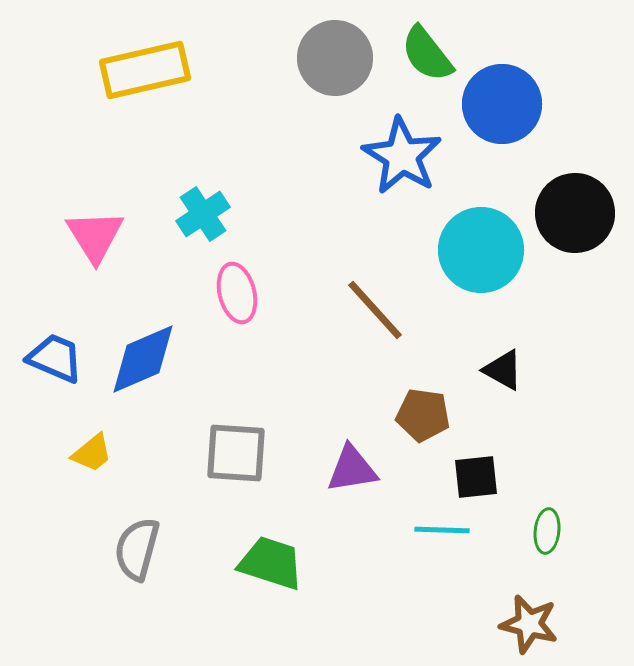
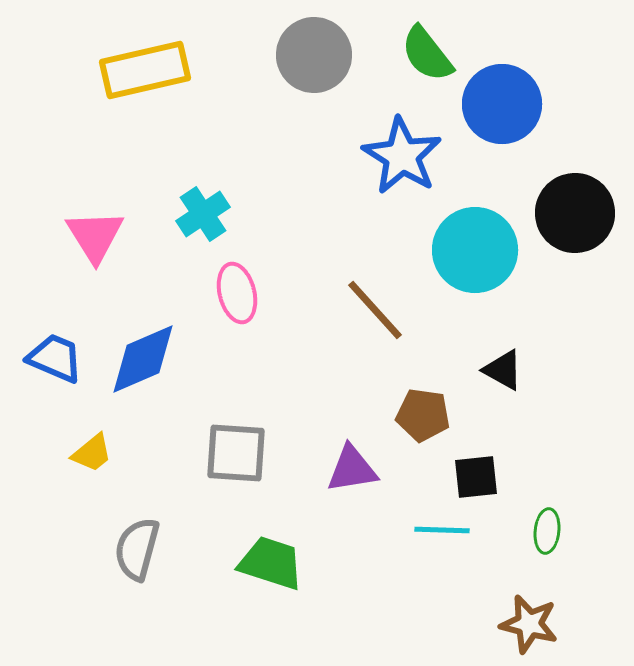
gray circle: moved 21 px left, 3 px up
cyan circle: moved 6 px left
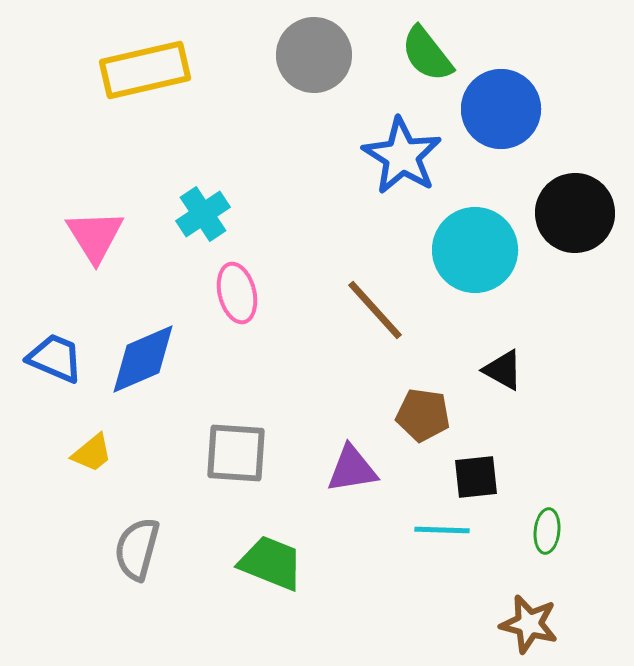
blue circle: moved 1 px left, 5 px down
green trapezoid: rotated 4 degrees clockwise
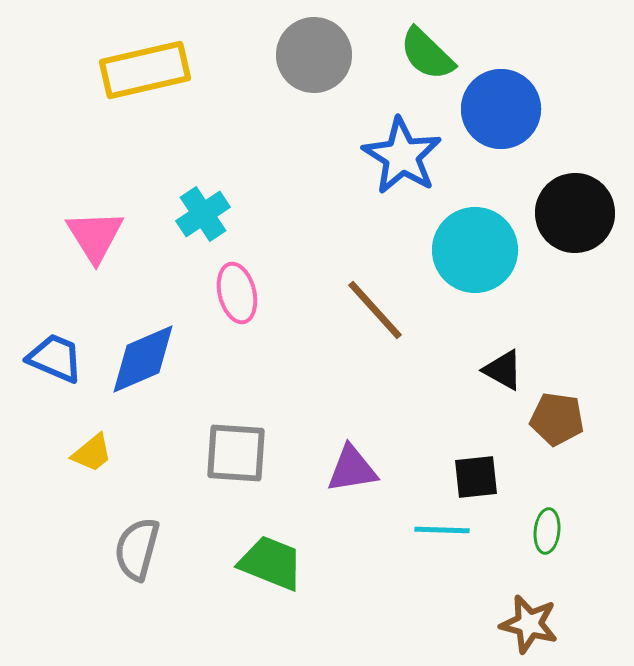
green semicircle: rotated 8 degrees counterclockwise
brown pentagon: moved 134 px right, 4 px down
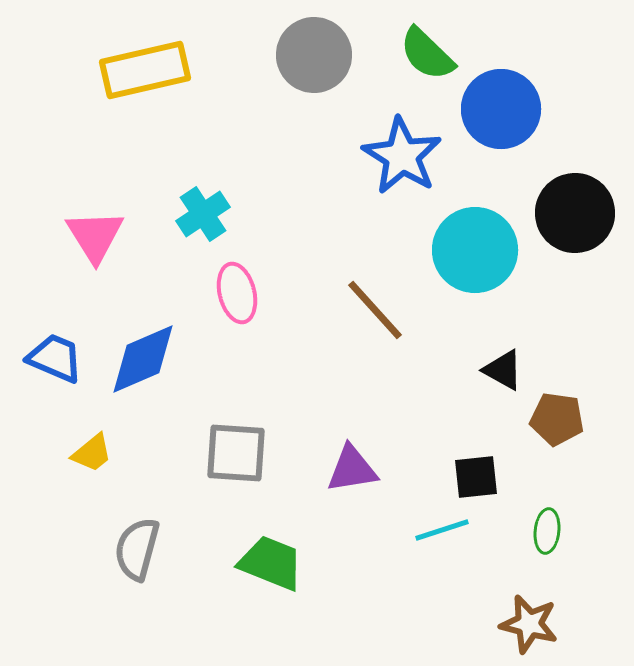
cyan line: rotated 20 degrees counterclockwise
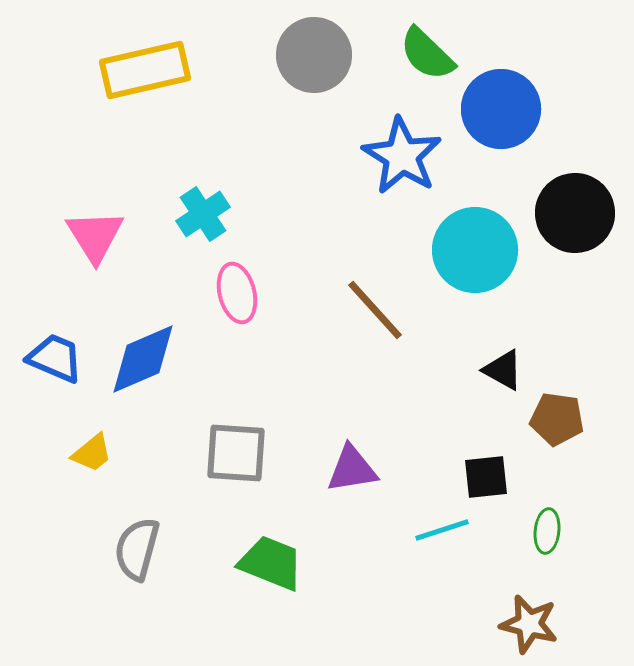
black square: moved 10 px right
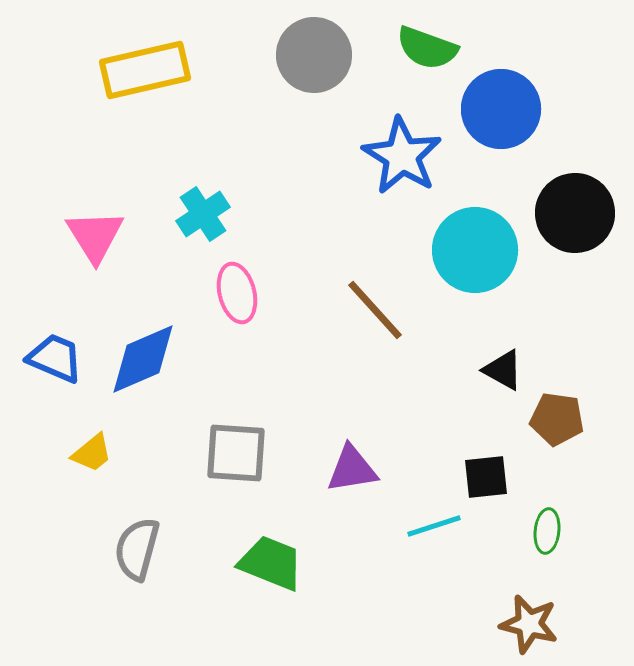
green semicircle: moved 6 px up; rotated 24 degrees counterclockwise
cyan line: moved 8 px left, 4 px up
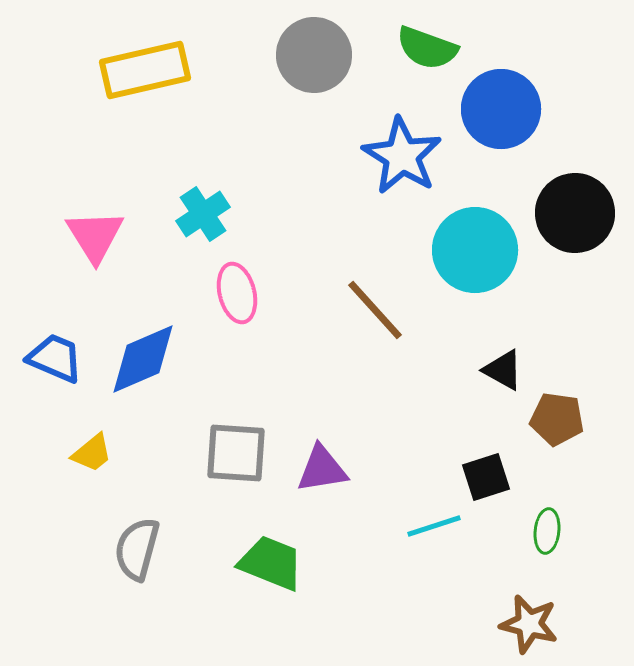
purple triangle: moved 30 px left
black square: rotated 12 degrees counterclockwise
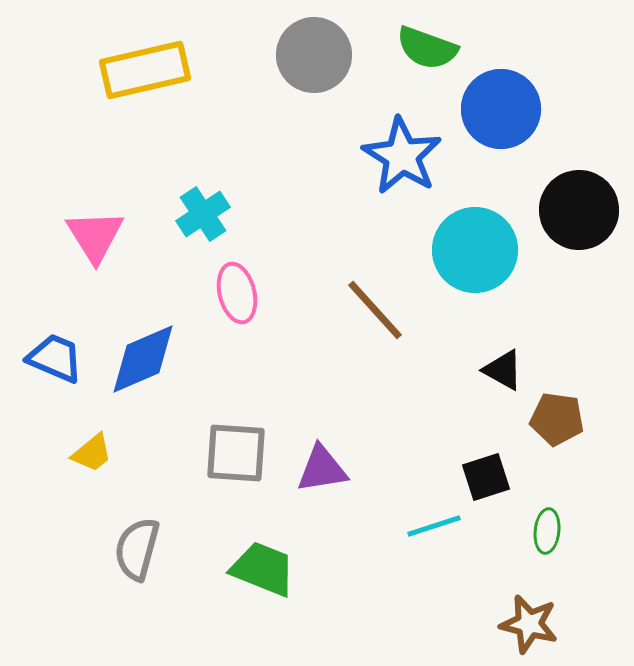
black circle: moved 4 px right, 3 px up
green trapezoid: moved 8 px left, 6 px down
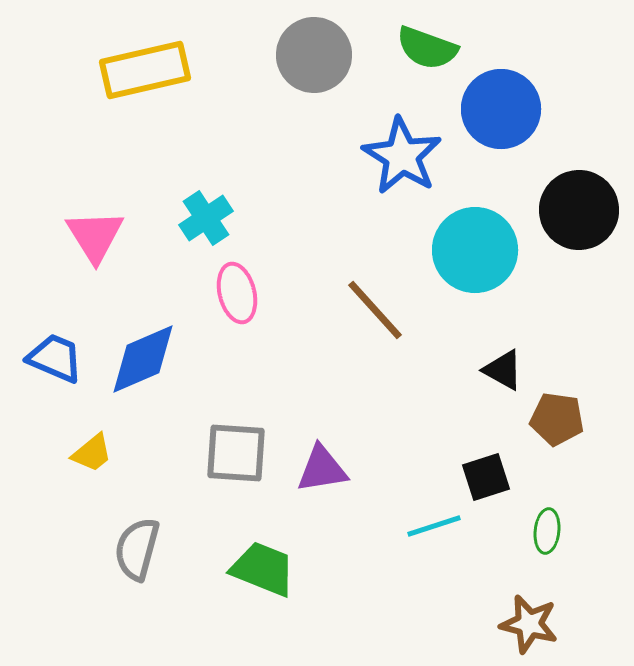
cyan cross: moved 3 px right, 4 px down
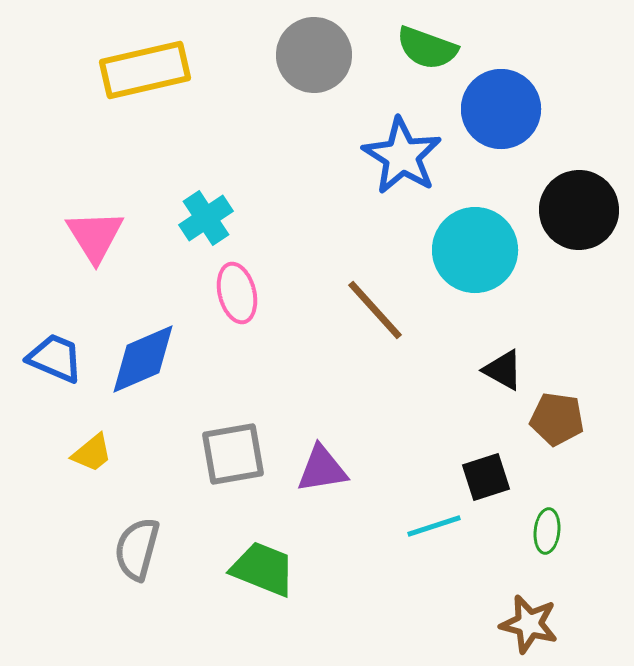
gray square: moved 3 px left, 1 px down; rotated 14 degrees counterclockwise
